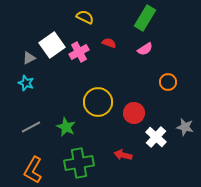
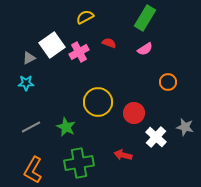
yellow semicircle: rotated 54 degrees counterclockwise
cyan star: rotated 21 degrees counterclockwise
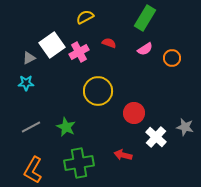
orange circle: moved 4 px right, 24 px up
yellow circle: moved 11 px up
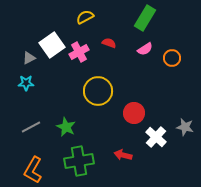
green cross: moved 2 px up
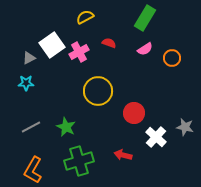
green cross: rotated 8 degrees counterclockwise
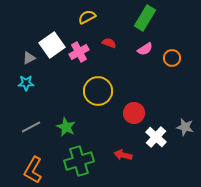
yellow semicircle: moved 2 px right
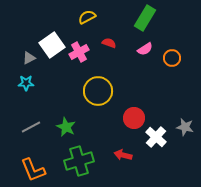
red circle: moved 5 px down
orange L-shape: rotated 52 degrees counterclockwise
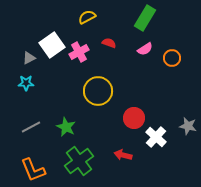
gray star: moved 3 px right, 1 px up
green cross: rotated 20 degrees counterclockwise
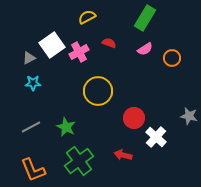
cyan star: moved 7 px right
gray star: moved 1 px right, 10 px up
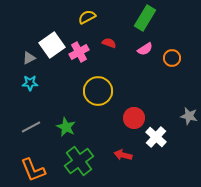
cyan star: moved 3 px left
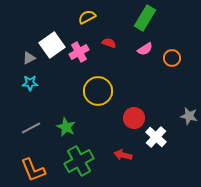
gray line: moved 1 px down
green cross: rotated 8 degrees clockwise
